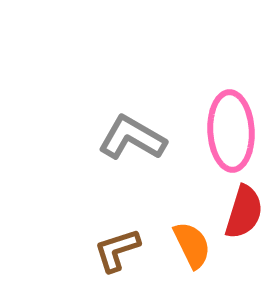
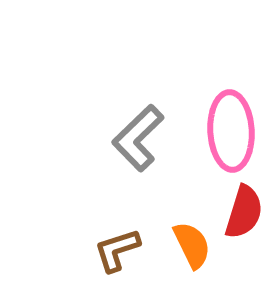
gray L-shape: moved 6 px right; rotated 74 degrees counterclockwise
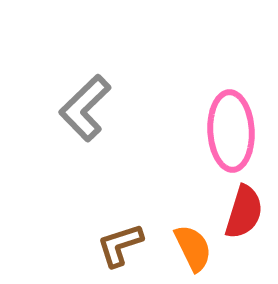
gray L-shape: moved 53 px left, 30 px up
orange semicircle: moved 1 px right, 3 px down
brown L-shape: moved 3 px right, 5 px up
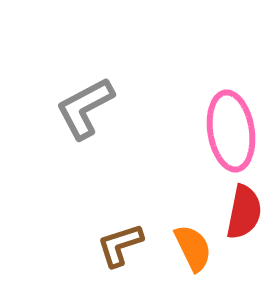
gray L-shape: rotated 16 degrees clockwise
pink ellipse: rotated 6 degrees counterclockwise
red semicircle: rotated 6 degrees counterclockwise
